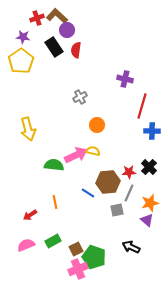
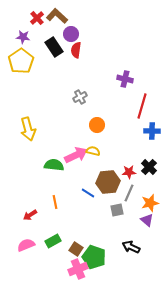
red cross: rotated 24 degrees counterclockwise
purple circle: moved 4 px right, 4 px down
brown square: rotated 32 degrees counterclockwise
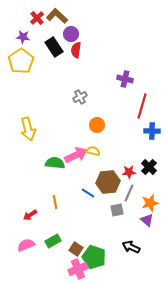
green semicircle: moved 1 px right, 2 px up
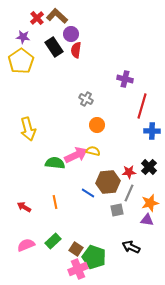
gray cross: moved 6 px right, 2 px down; rotated 32 degrees counterclockwise
red arrow: moved 6 px left, 8 px up; rotated 64 degrees clockwise
purple triangle: rotated 32 degrees counterclockwise
green rectangle: rotated 14 degrees counterclockwise
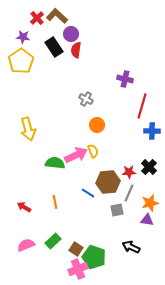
yellow semicircle: rotated 56 degrees clockwise
